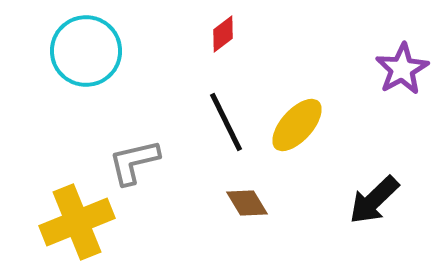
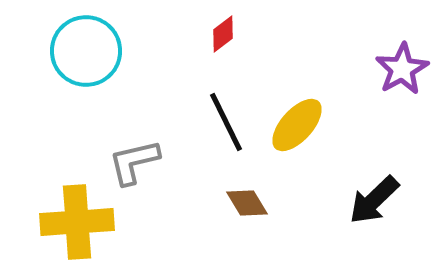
yellow cross: rotated 18 degrees clockwise
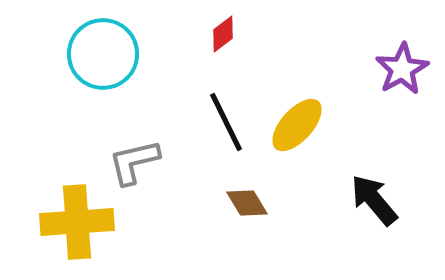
cyan circle: moved 17 px right, 3 px down
black arrow: rotated 94 degrees clockwise
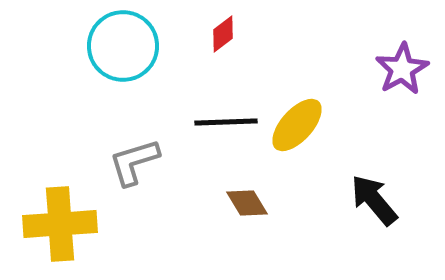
cyan circle: moved 20 px right, 8 px up
black line: rotated 66 degrees counterclockwise
gray L-shape: rotated 4 degrees counterclockwise
yellow cross: moved 17 px left, 2 px down
